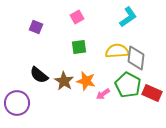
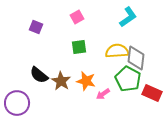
brown star: moved 3 px left
green pentagon: moved 6 px up
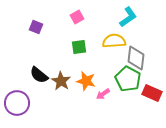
yellow semicircle: moved 3 px left, 10 px up
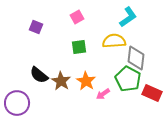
orange star: rotated 18 degrees clockwise
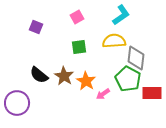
cyan L-shape: moved 7 px left, 2 px up
brown star: moved 3 px right, 5 px up
red rectangle: rotated 24 degrees counterclockwise
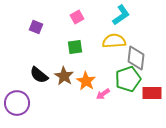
green square: moved 4 px left
green pentagon: rotated 25 degrees clockwise
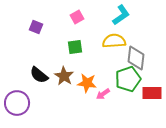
orange star: moved 1 px right, 2 px down; rotated 24 degrees counterclockwise
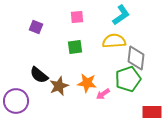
pink square: rotated 24 degrees clockwise
brown star: moved 5 px left, 10 px down; rotated 18 degrees clockwise
red rectangle: moved 19 px down
purple circle: moved 1 px left, 2 px up
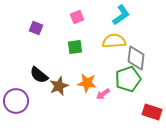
pink square: rotated 16 degrees counterclockwise
purple square: moved 1 px down
red rectangle: rotated 18 degrees clockwise
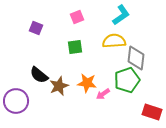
green pentagon: moved 1 px left, 1 px down
